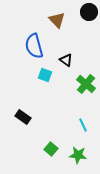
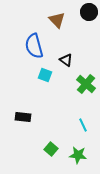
black rectangle: rotated 28 degrees counterclockwise
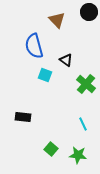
cyan line: moved 1 px up
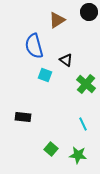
brown triangle: rotated 42 degrees clockwise
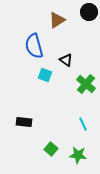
black rectangle: moved 1 px right, 5 px down
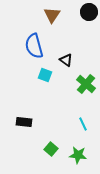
brown triangle: moved 5 px left, 5 px up; rotated 24 degrees counterclockwise
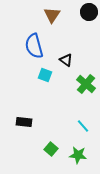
cyan line: moved 2 px down; rotated 16 degrees counterclockwise
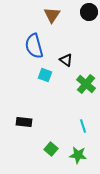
cyan line: rotated 24 degrees clockwise
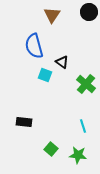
black triangle: moved 4 px left, 2 px down
